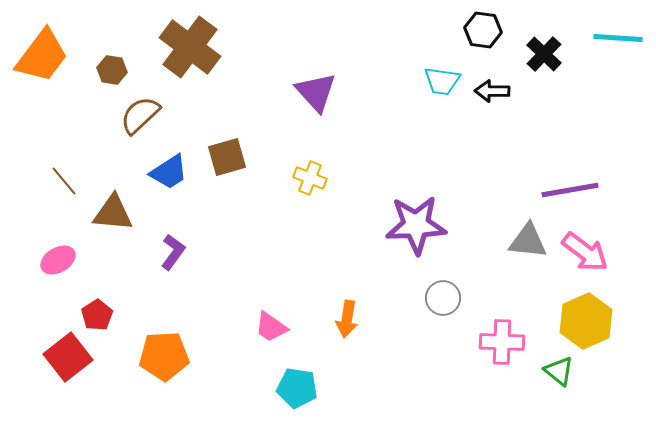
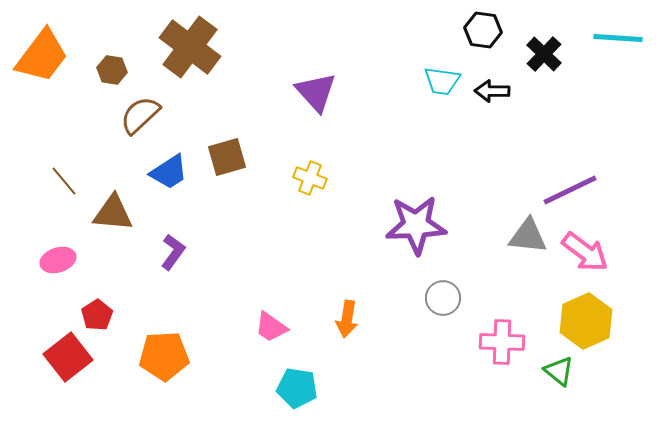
purple line: rotated 16 degrees counterclockwise
gray triangle: moved 5 px up
pink ellipse: rotated 12 degrees clockwise
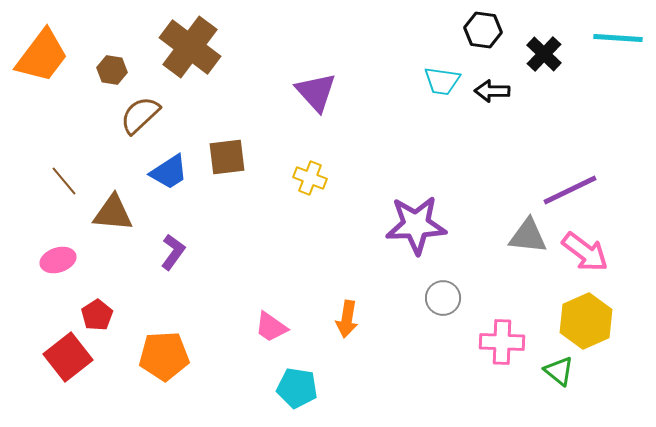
brown square: rotated 9 degrees clockwise
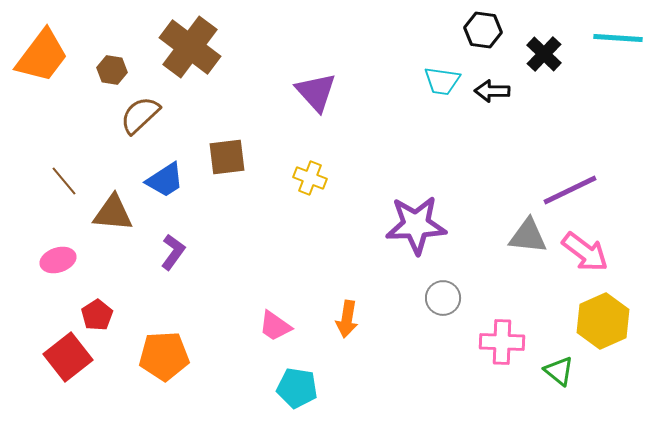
blue trapezoid: moved 4 px left, 8 px down
yellow hexagon: moved 17 px right
pink trapezoid: moved 4 px right, 1 px up
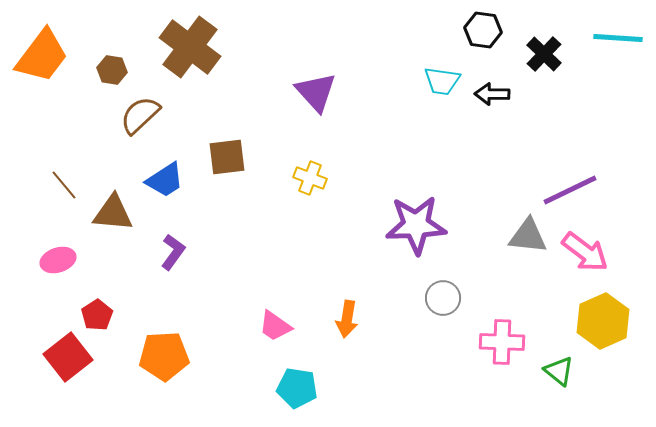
black arrow: moved 3 px down
brown line: moved 4 px down
